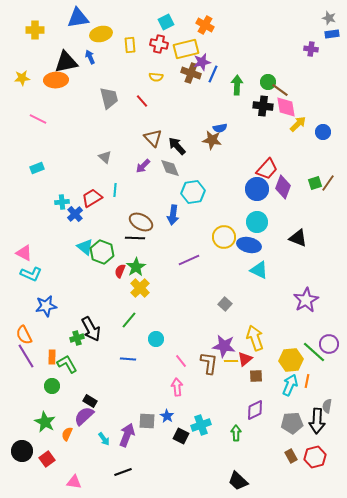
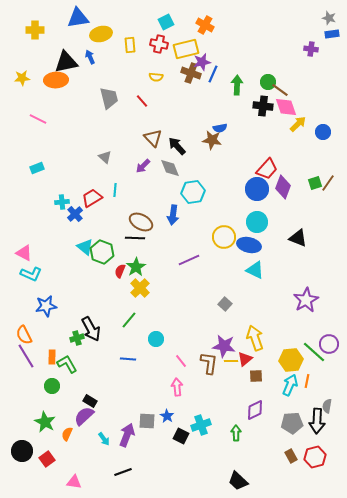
pink diamond at (286, 107): rotated 10 degrees counterclockwise
cyan triangle at (259, 270): moved 4 px left
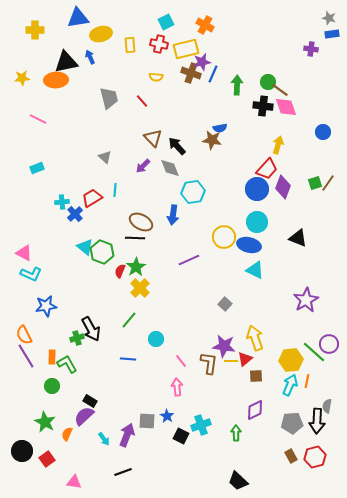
yellow arrow at (298, 124): moved 20 px left, 21 px down; rotated 30 degrees counterclockwise
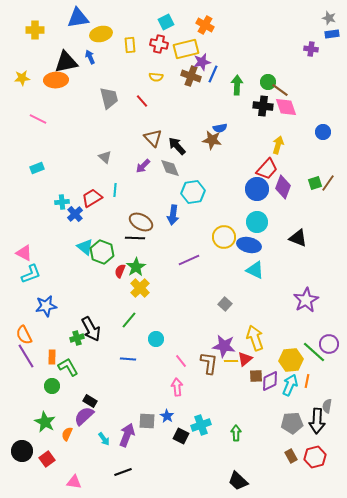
brown cross at (191, 73): moved 3 px down
cyan L-shape at (31, 274): rotated 45 degrees counterclockwise
green L-shape at (67, 364): moved 1 px right, 3 px down
purple diamond at (255, 410): moved 15 px right, 29 px up
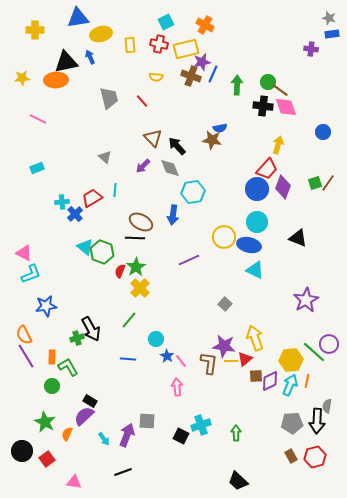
blue star at (167, 416): moved 60 px up
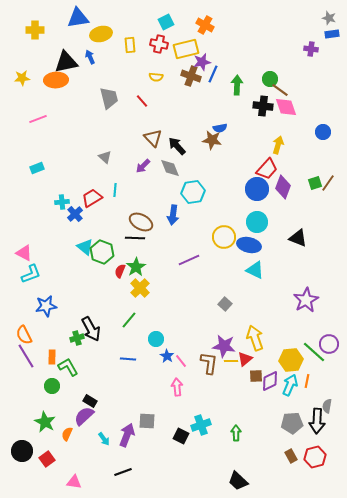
green circle at (268, 82): moved 2 px right, 3 px up
pink line at (38, 119): rotated 48 degrees counterclockwise
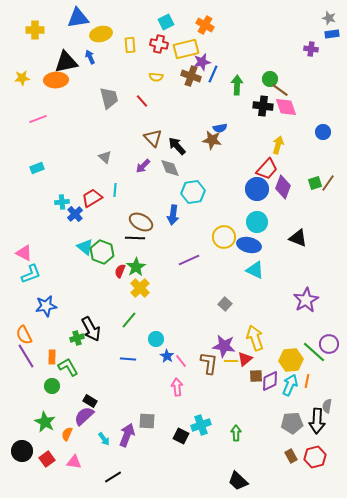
black line at (123, 472): moved 10 px left, 5 px down; rotated 12 degrees counterclockwise
pink triangle at (74, 482): moved 20 px up
